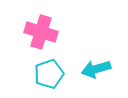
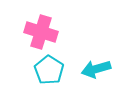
cyan pentagon: moved 4 px up; rotated 20 degrees counterclockwise
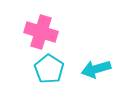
cyan pentagon: moved 1 px up
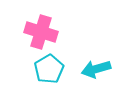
cyan pentagon: rotated 8 degrees clockwise
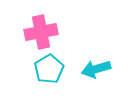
pink cross: rotated 28 degrees counterclockwise
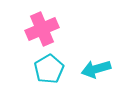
pink cross: moved 1 px right, 3 px up; rotated 12 degrees counterclockwise
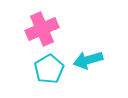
cyan arrow: moved 8 px left, 9 px up
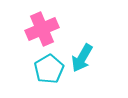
cyan arrow: moved 6 px left, 2 px up; rotated 44 degrees counterclockwise
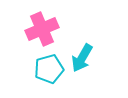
cyan pentagon: rotated 16 degrees clockwise
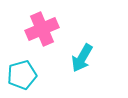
cyan pentagon: moved 27 px left, 6 px down
